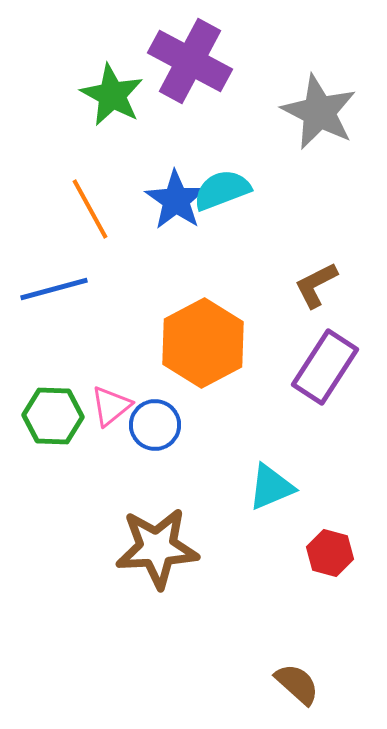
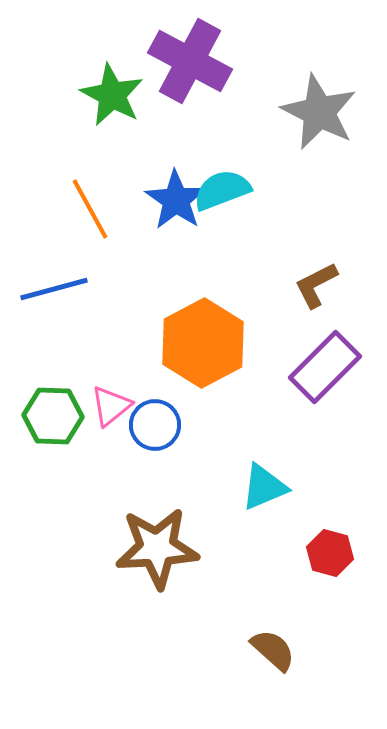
purple rectangle: rotated 12 degrees clockwise
cyan triangle: moved 7 px left
brown semicircle: moved 24 px left, 34 px up
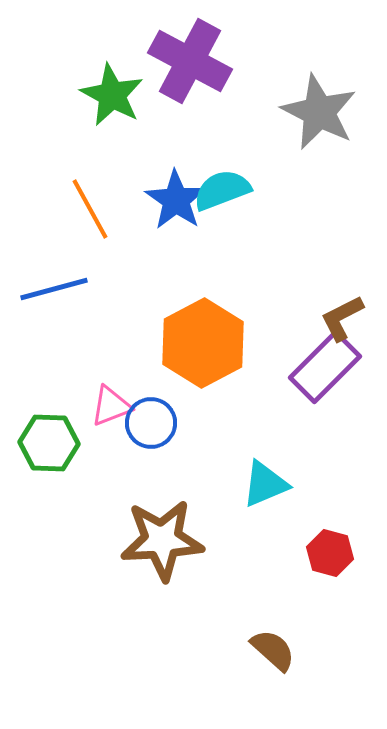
brown L-shape: moved 26 px right, 33 px down
pink triangle: rotated 18 degrees clockwise
green hexagon: moved 4 px left, 27 px down
blue circle: moved 4 px left, 2 px up
cyan triangle: moved 1 px right, 3 px up
brown star: moved 5 px right, 8 px up
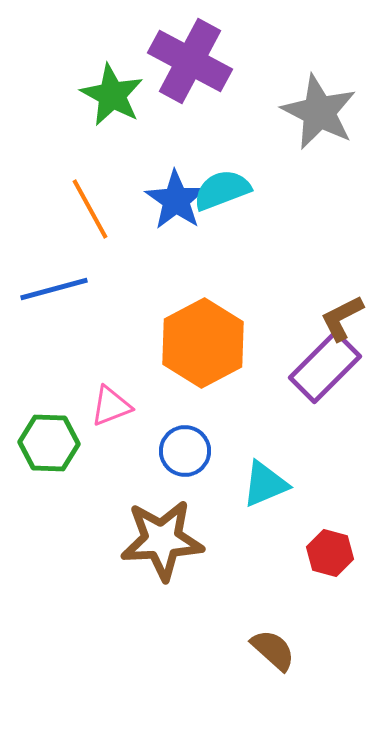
blue circle: moved 34 px right, 28 px down
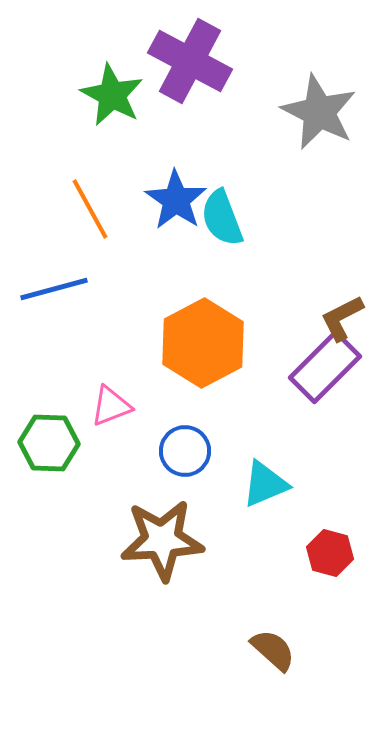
cyan semicircle: moved 28 px down; rotated 90 degrees counterclockwise
